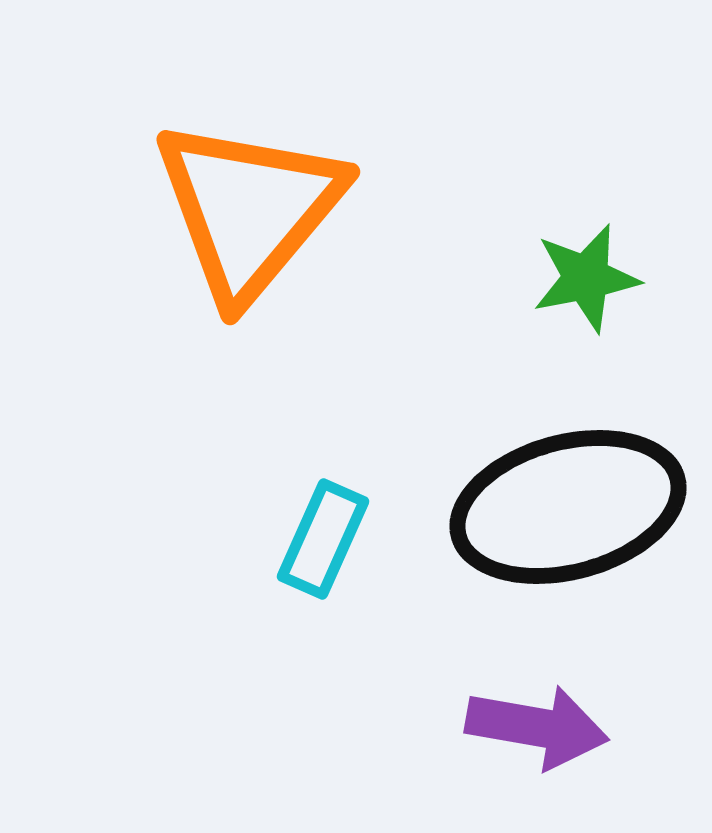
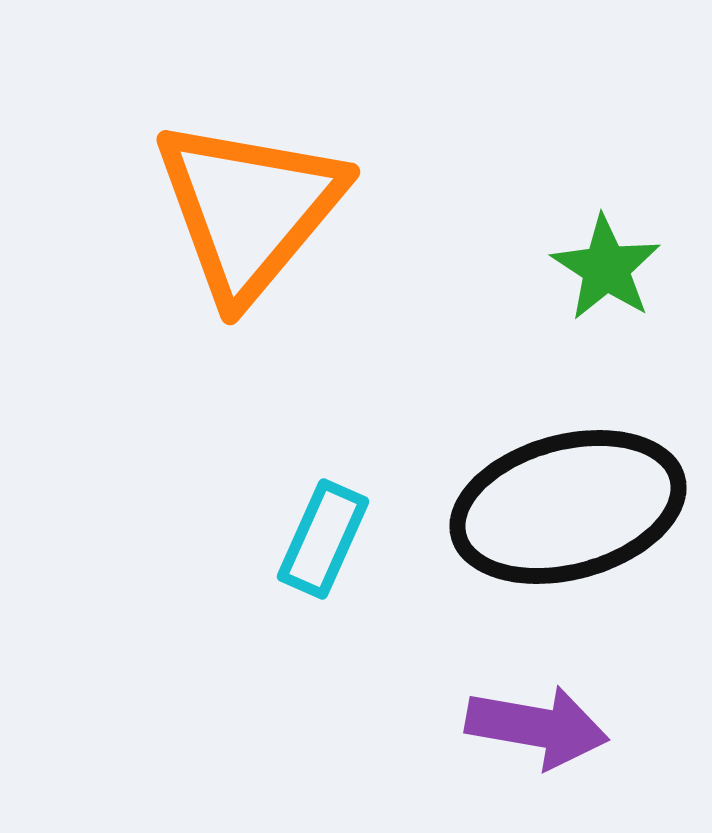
green star: moved 20 px right, 10 px up; rotated 28 degrees counterclockwise
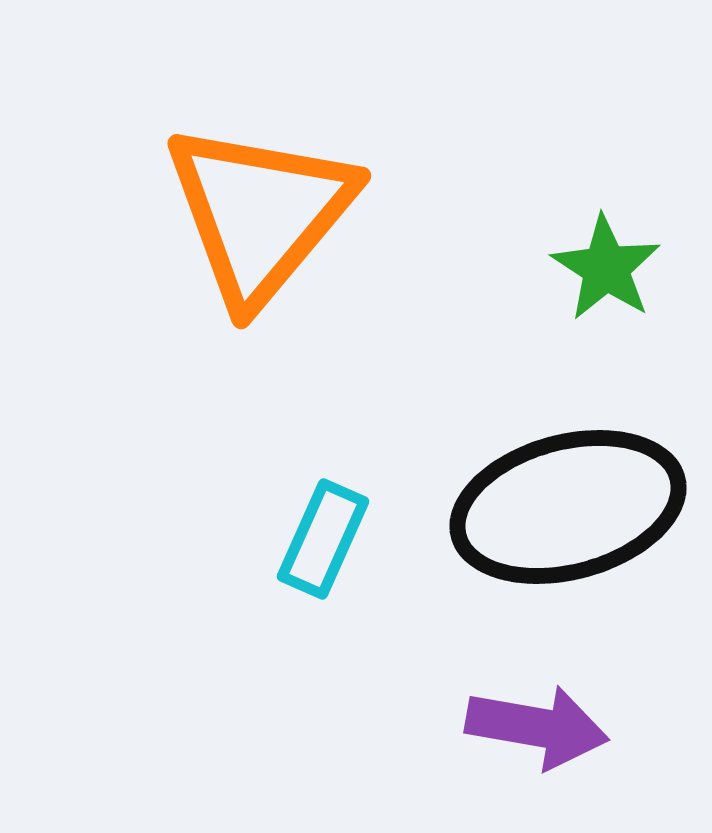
orange triangle: moved 11 px right, 4 px down
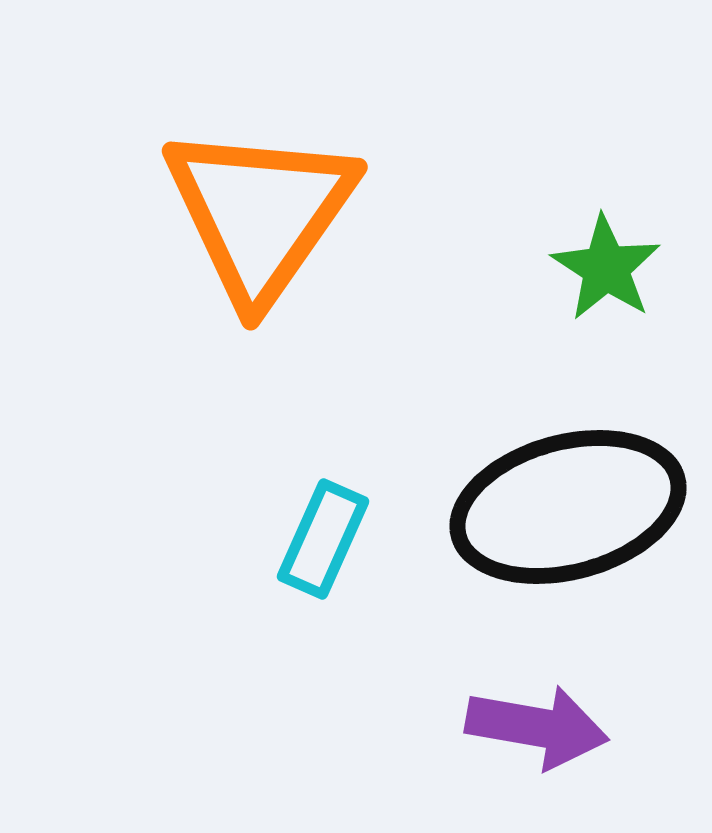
orange triangle: rotated 5 degrees counterclockwise
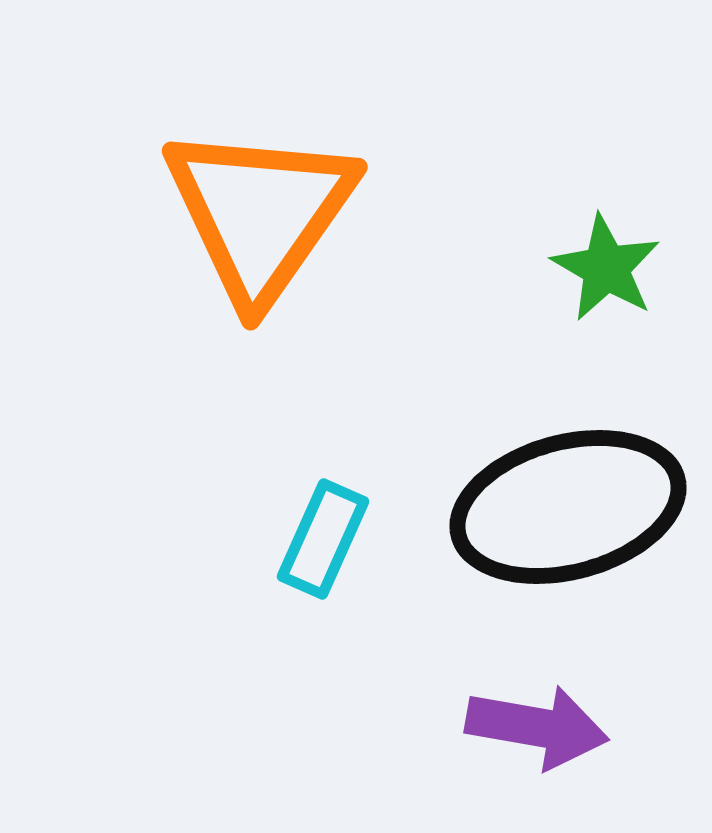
green star: rotated 3 degrees counterclockwise
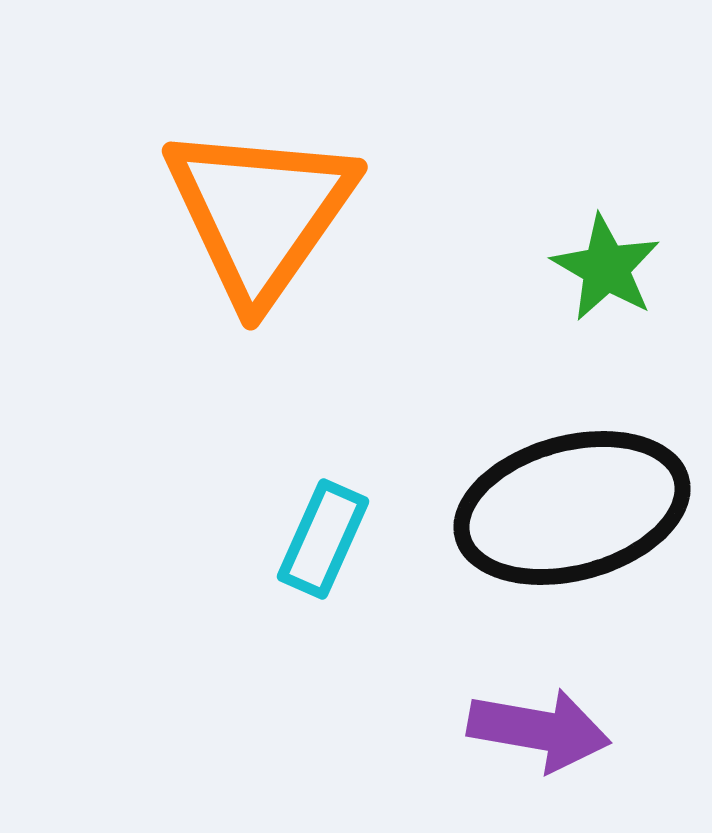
black ellipse: moved 4 px right, 1 px down
purple arrow: moved 2 px right, 3 px down
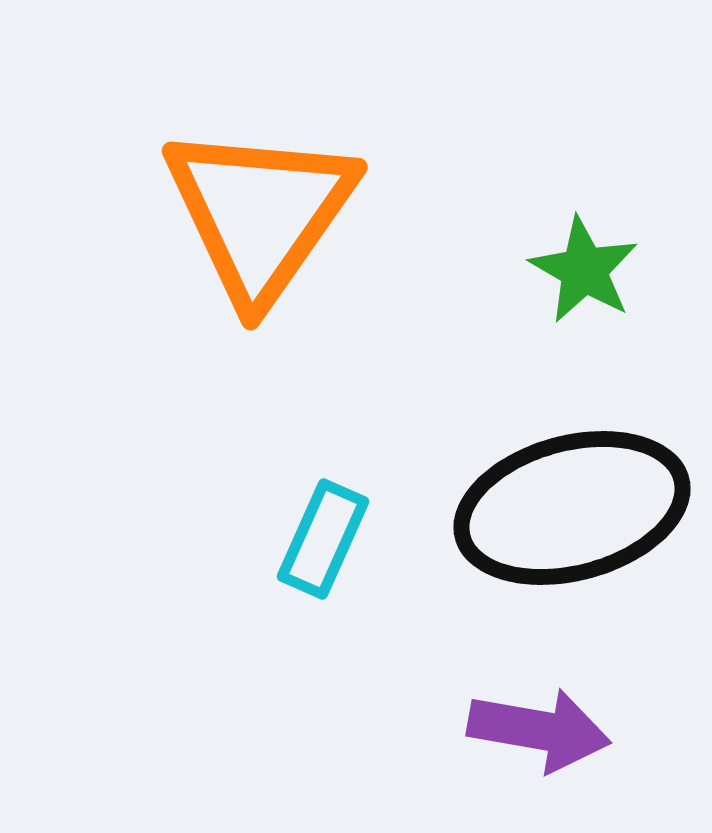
green star: moved 22 px left, 2 px down
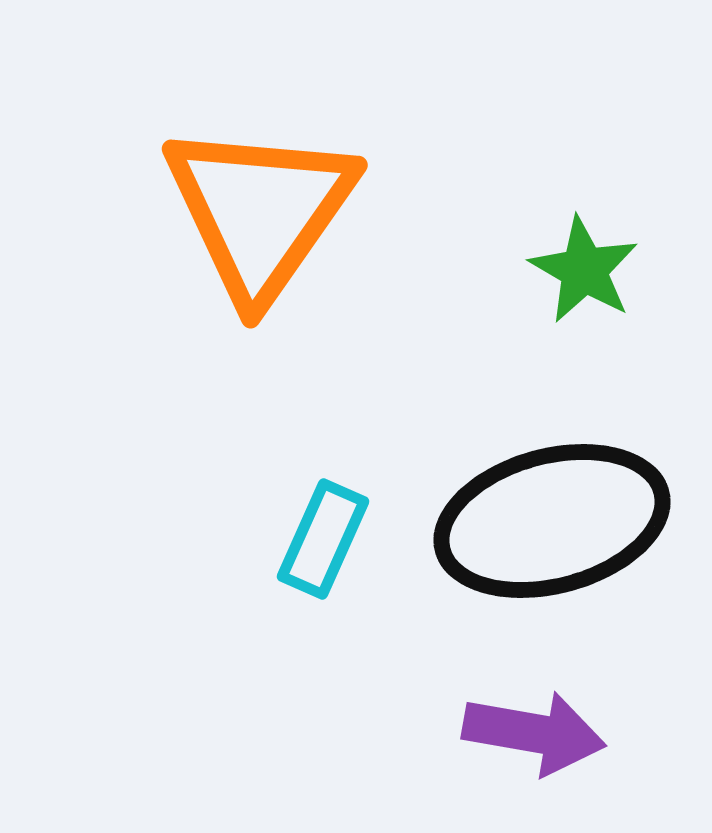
orange triangle: moved 2 px up
black ellipse: moved 20 px left, 13 px down
purple arrow: moved 5 px left, 3 px down
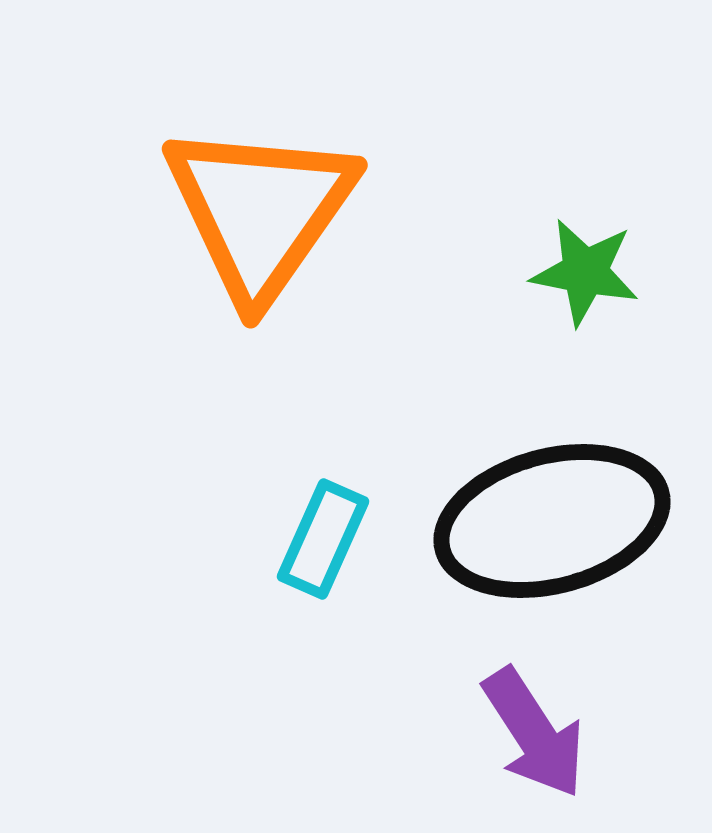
green star: moved 1 px right, 2 px down; rotated 19 degrees counterclockwise
purple arrow: rotated 47 degrees clockwise
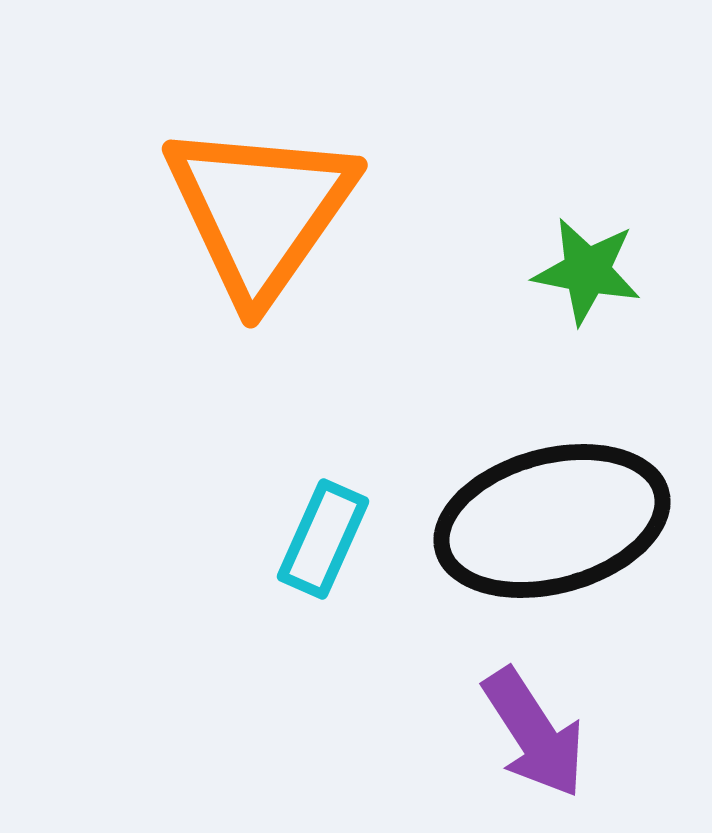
green star: moved 2 px right, 1 px up
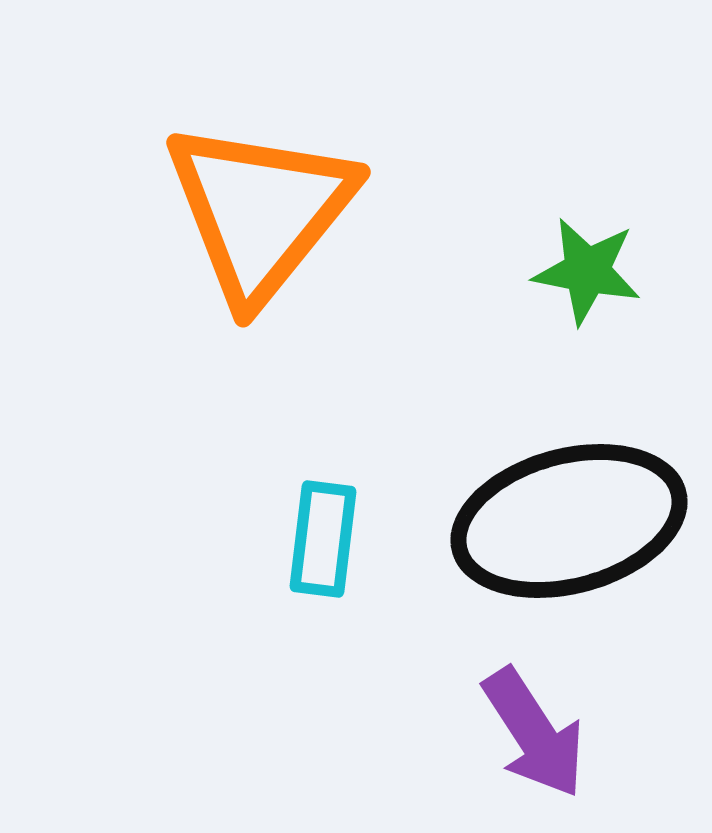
orange triangle: rotated 4 degrees clockwise
black ellipse: moved 17 px right
cyan rectangle: rotated 17 degrees counterclockwise
